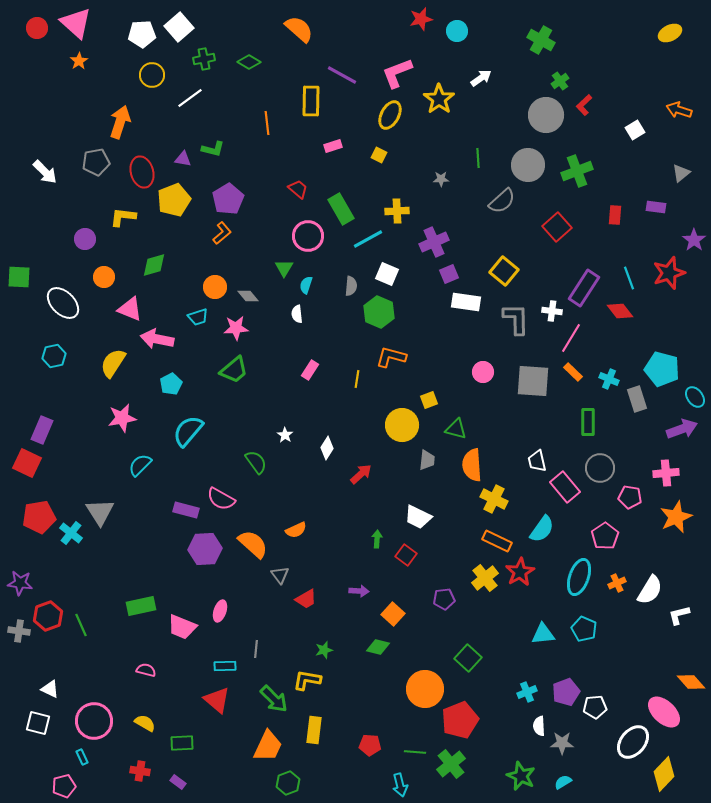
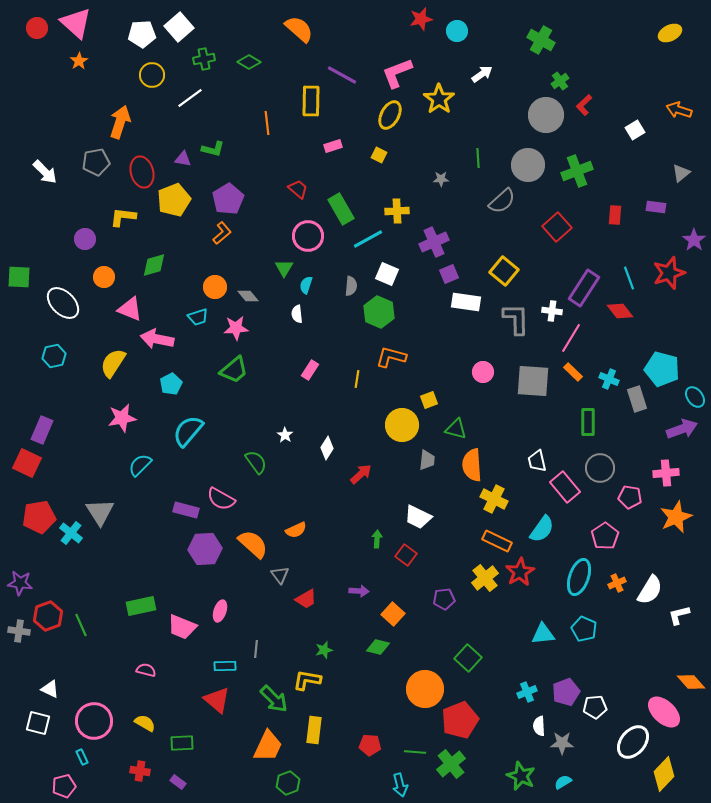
white arrow at (481, 78): moved 1 px right, 4 px up
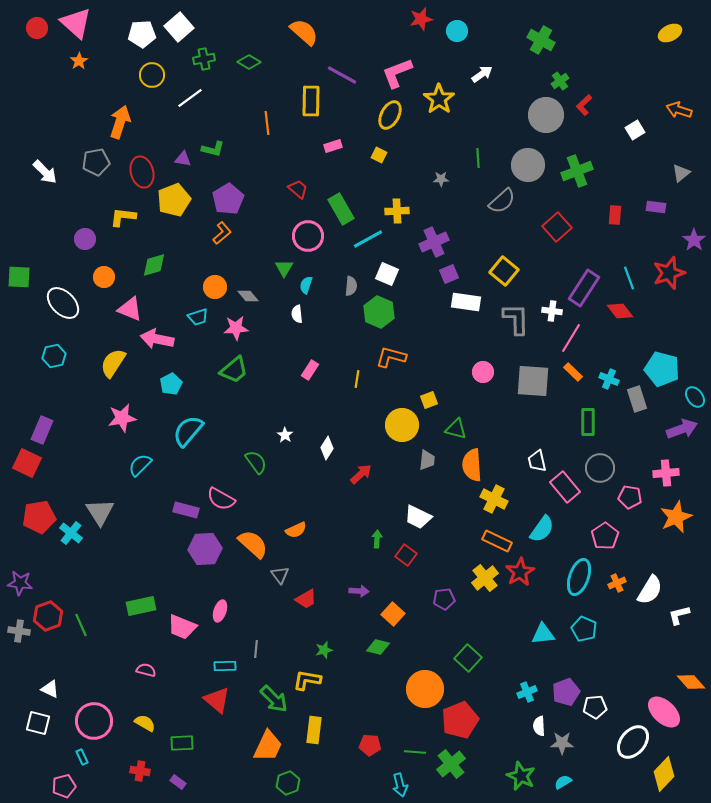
orange semicircle at (299, 29): moved 5 px right, 3 px down
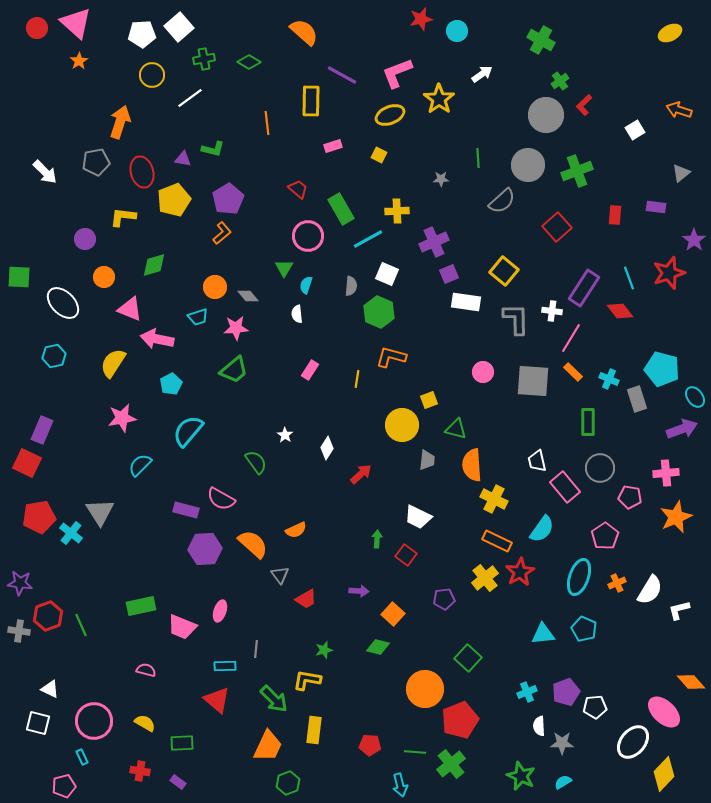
yellow ellipse at (390, 115): rotated 40 degrees clockwise
white L-shape at (679, 615): moved 5 px up
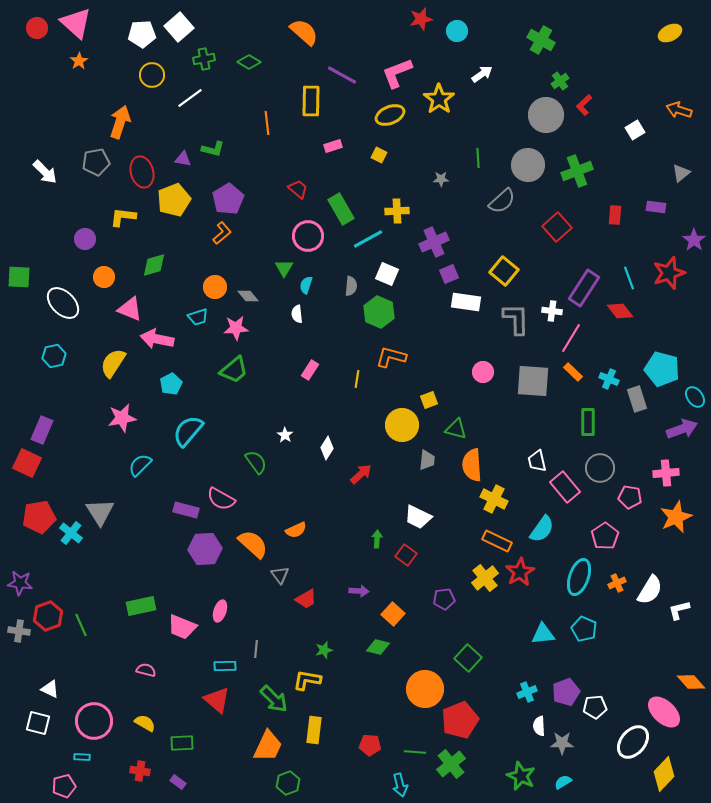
cyan rectangle at (82, 757): rotated 63 degrees counterclockwise
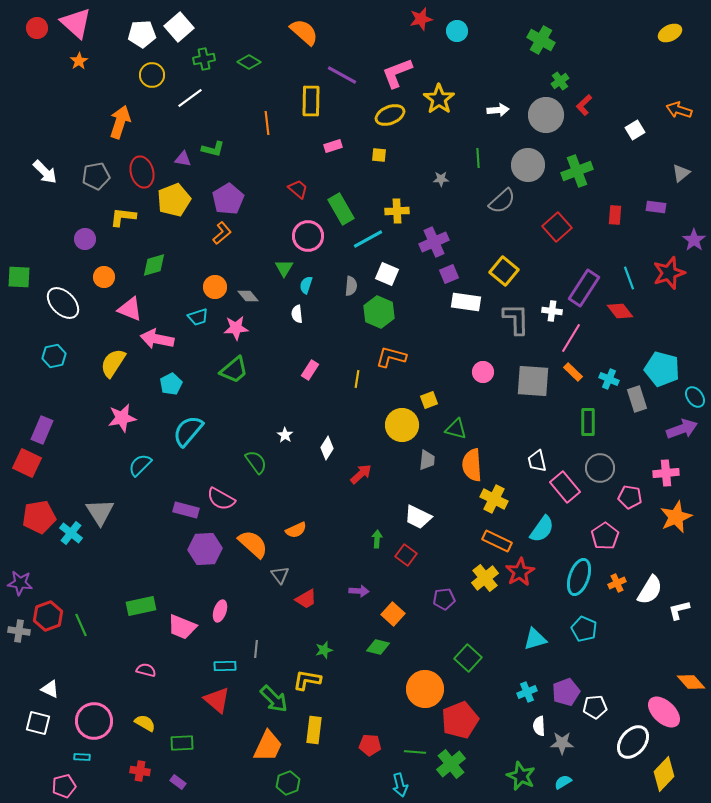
white arrow at (482, 74): moved 16 px right, 36 px down; rotated 30 degrees clockwise
yellow square at (379, 155): rotated 21 degrees counterclockwise
gray pentagon at (96, 162): moved 14 px down
cyan triangle at (543, 634): moved 8 px left, 5 px down; rotated 10 degrees counterclockwise
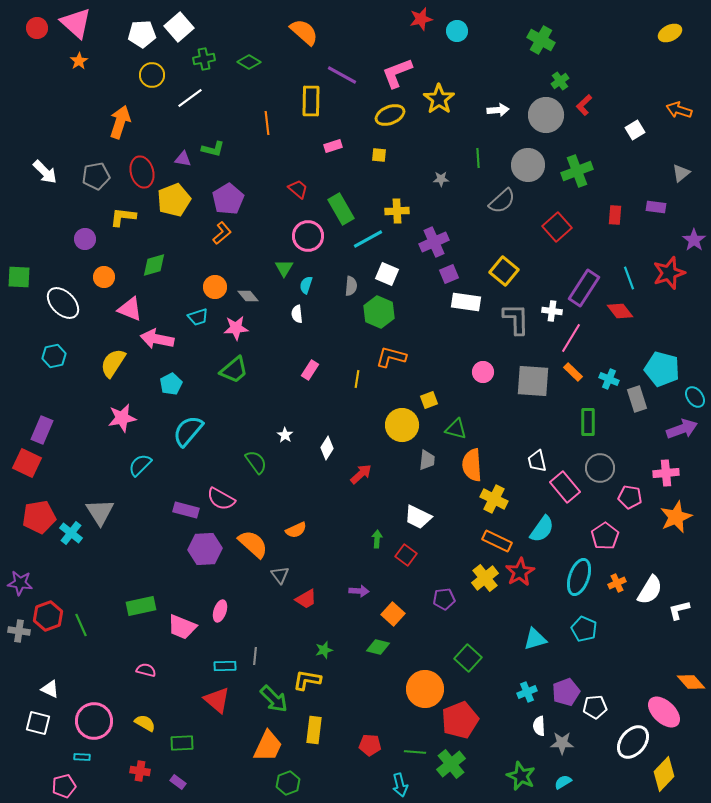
gray line at (256, 649): moved 1 px left, 7 px down
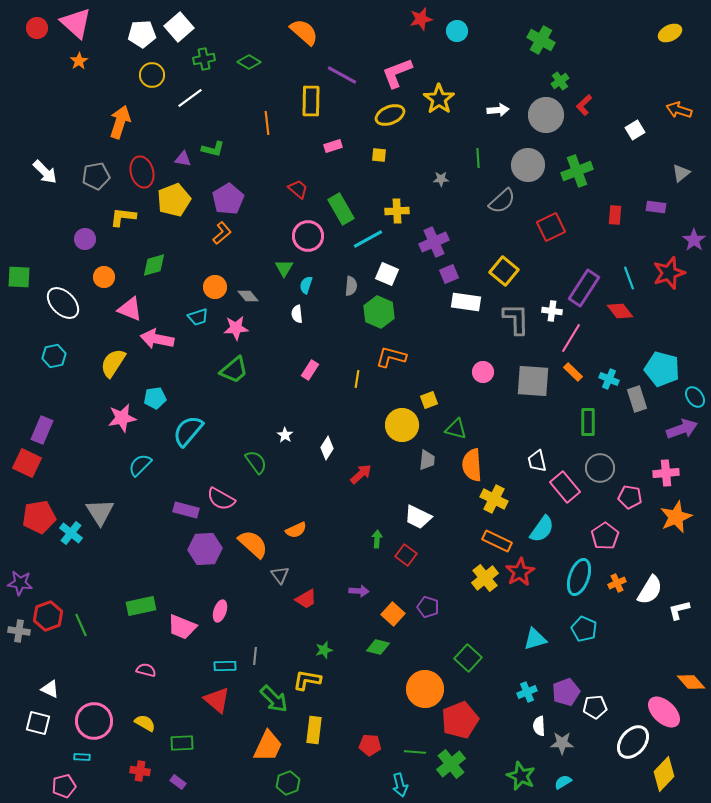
red square at (557, 227): moved 6 px left; rotated 16 degrees clockwise
cyan pentagon at (171, 384): moved 16 px left, 14 px down; rotated 20 degrees clockwise
purple pentagon at (444, 599): moved 16 px left, 8 px down; rotated 25 degrees clockwise
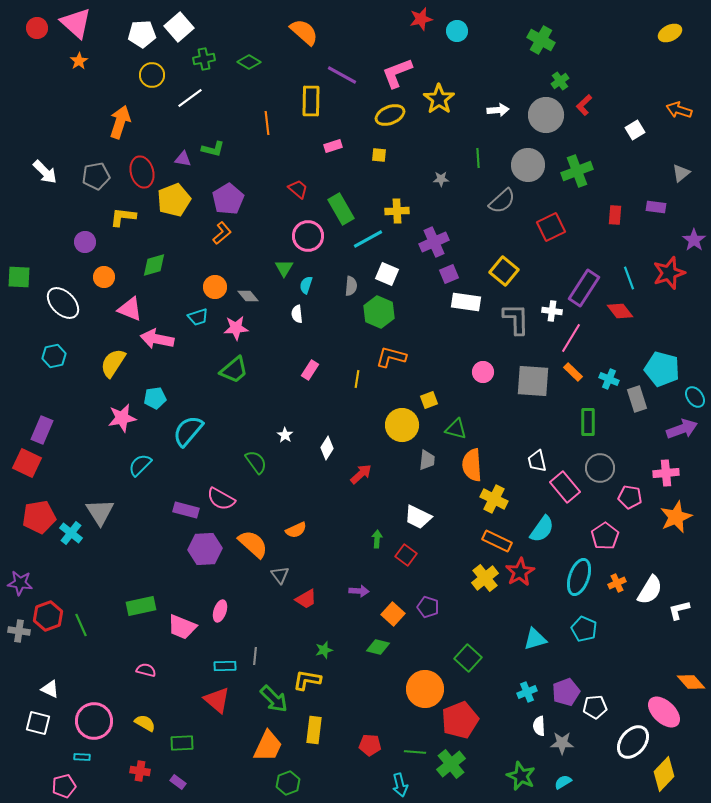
purple circle at (85, 239): moved 3 px down
